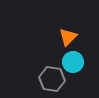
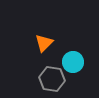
orange triangle: moved 24 px left, 6 px down
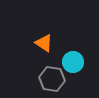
orange triangle: rotated 42 degrees counterclockwise
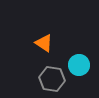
cyan circle: moved 6 px right, 3 px down
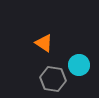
gray hexagon: moved 1 px right
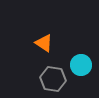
cyan circle: moved 2 px right
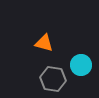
orange triangle: rotated 18 degrees counterclockwise
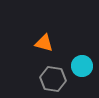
cyan circle: moved 1 px right, 1 px down
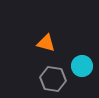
orange triangle: moved 2 px right
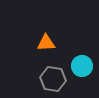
orange triangle: rotated 18 degrees counterclockwise
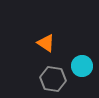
orange triangle: rotated 36 degrees clockwise
